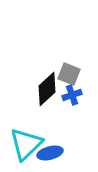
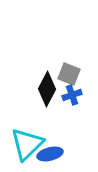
black diamond: rotated 20 degrees counterclockwise
cyan triangle: moved 1 px right
blue ellipse: moved 1 px down
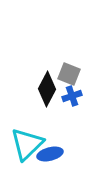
blue cross: moved 1 px down
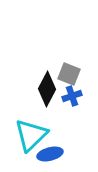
cyan triangle: moved 4 px right, 9 px up
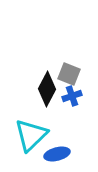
blue ellipse: moved 7 px right
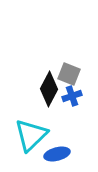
black diamond: moved 2 px right
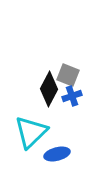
gray square: moved 1 px left, 1 px down
cyan triangle: moved 3 px up
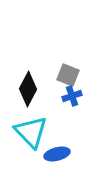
black diamond: moved 21 px left
cyan triangle: rotated 30 degrees counterclockwise
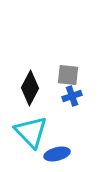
gray square: rotated 15 degrees counterclockwise
black diamond: moved 2 px right, 1 px up
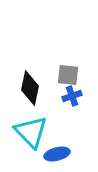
black diamond: rotated 16 degrees counterclockwise
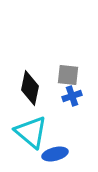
cyan triangle: rotated 6 degrees counterclockwise
blue ellipse: moved 2 px left
